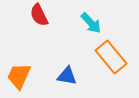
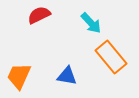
red semicircle: rotated 90 degrees clockwise
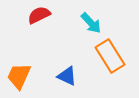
orange rectangle: moved 1 px left, 1 px up; rotated 8 degrees clockwise
blue triangle: rotated 15 degrees clockwise
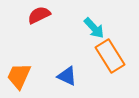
cyan arrow: moved 3 px right, 5 px down
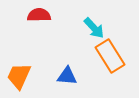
red semicircle: rotated 25 degrees clockwise
blue triangle: rotated 20 degrees counterclockwise
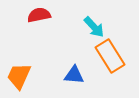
red semicircle: rotated 10 degrees counterclockwise
cyan arrow: moved 1 px up
blue triangle: moved 7 px right, 1 px up
